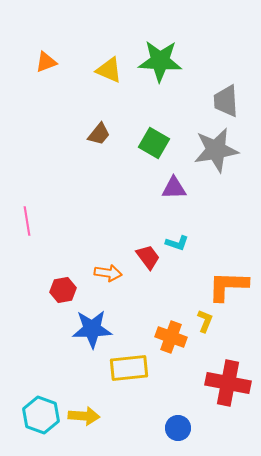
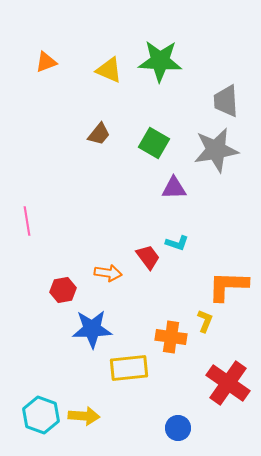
orange cross: rotated 12 degrees counterclockwise
red cross: rotated 24 degrees clockwise
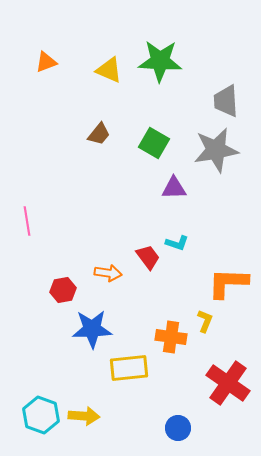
orange L-shape: moved 3 px up
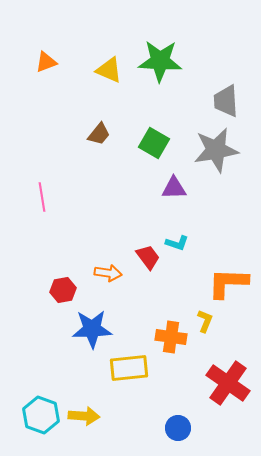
pink line: moved 15 px right, 24 px up
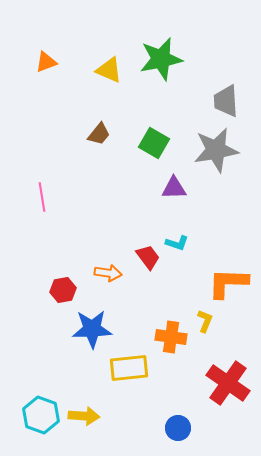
green star: moved 1 px right, 2 px up; rotated 15 degrees counterclockwise
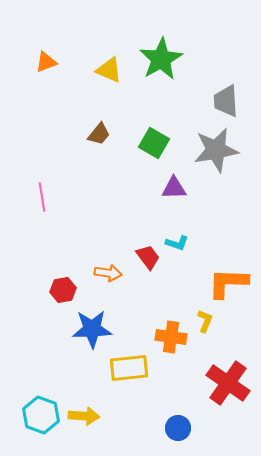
green star: rotated 18 degrees counterclockwise
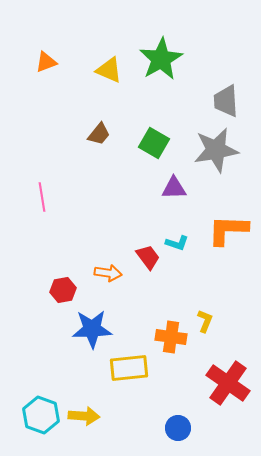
orange L-shape: moved 53 px up
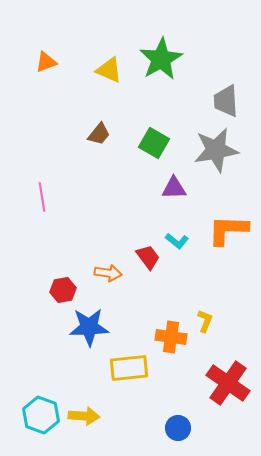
cyan L-shape: moved 2 px up; rotated 20 degrees clockwise
blue star: moved 3 px left, 2 px up
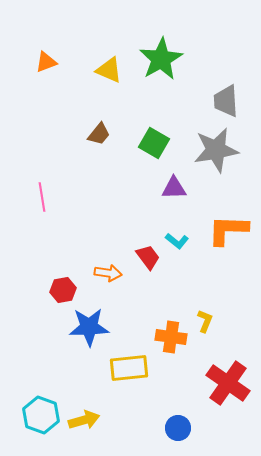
yellow arrow: moved 4 px down; rotated 20 degrees counterclockwise
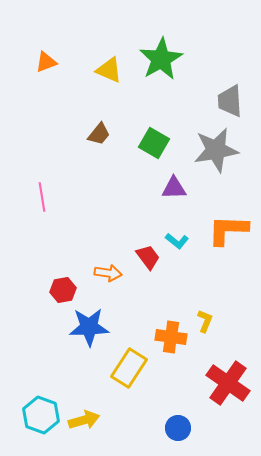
gray trapezoid: moved 4 px right
yellow rectangle: rotated 51 degrees counterclockwise
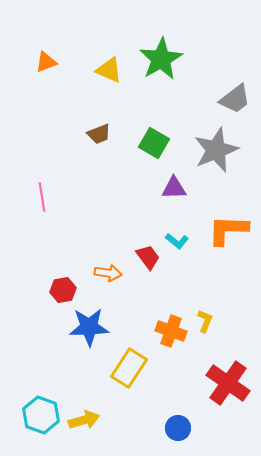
gray trapezoid: moved 5 px right, 2 px up; rotated 124 degrees counterclockwise
brown trapezoid: rotated 30 degrees clockwise
gray star: rotated 12 degrees counterclockwise
orange cross: moved 6 px up; rotated 12 degrees clockwise
